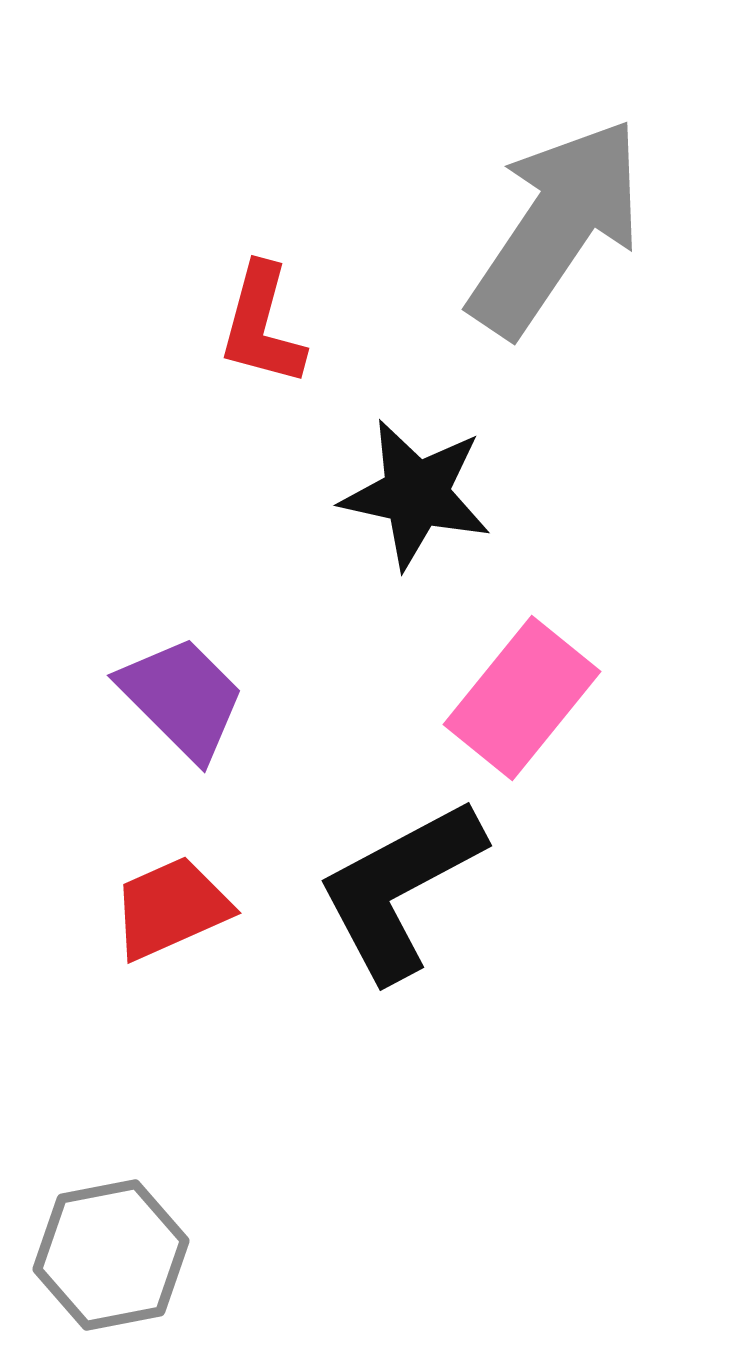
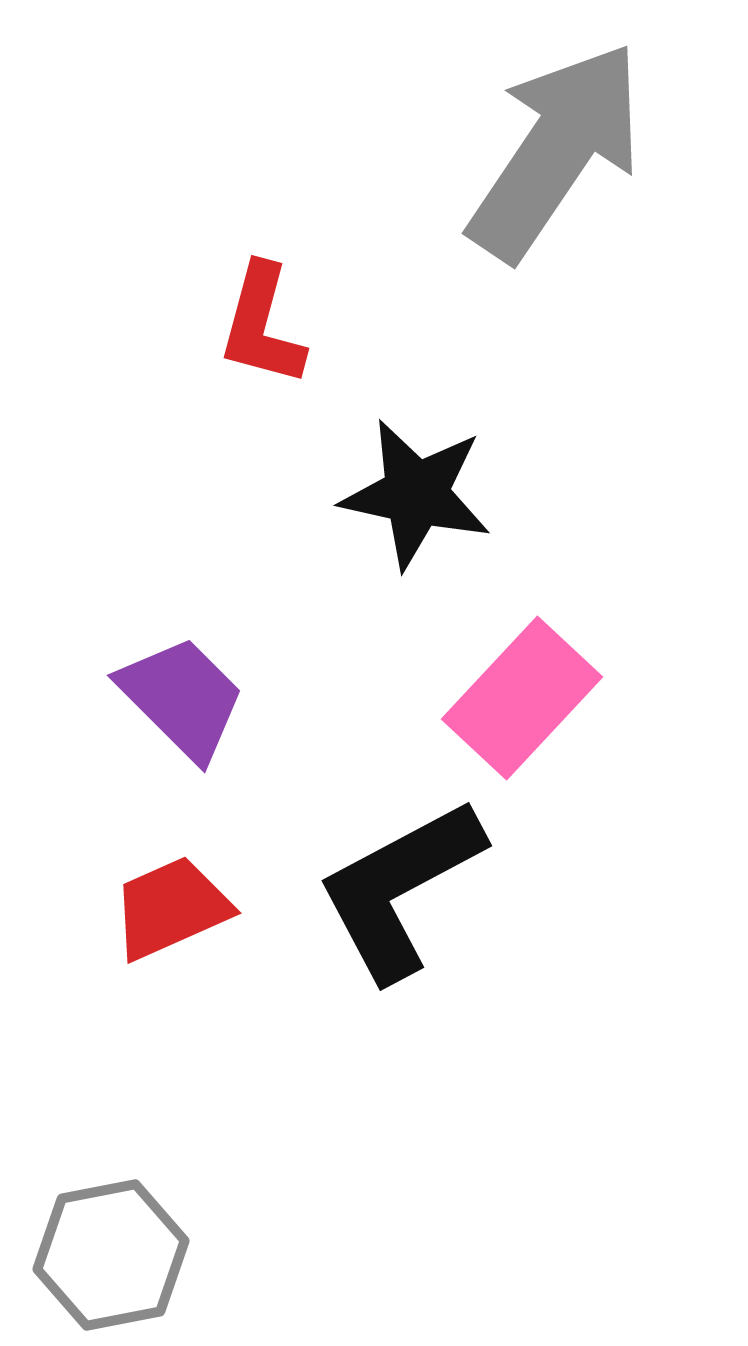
gray arrow: moved 76 px up
pink rectangle: rotated 4 degrees clockwise
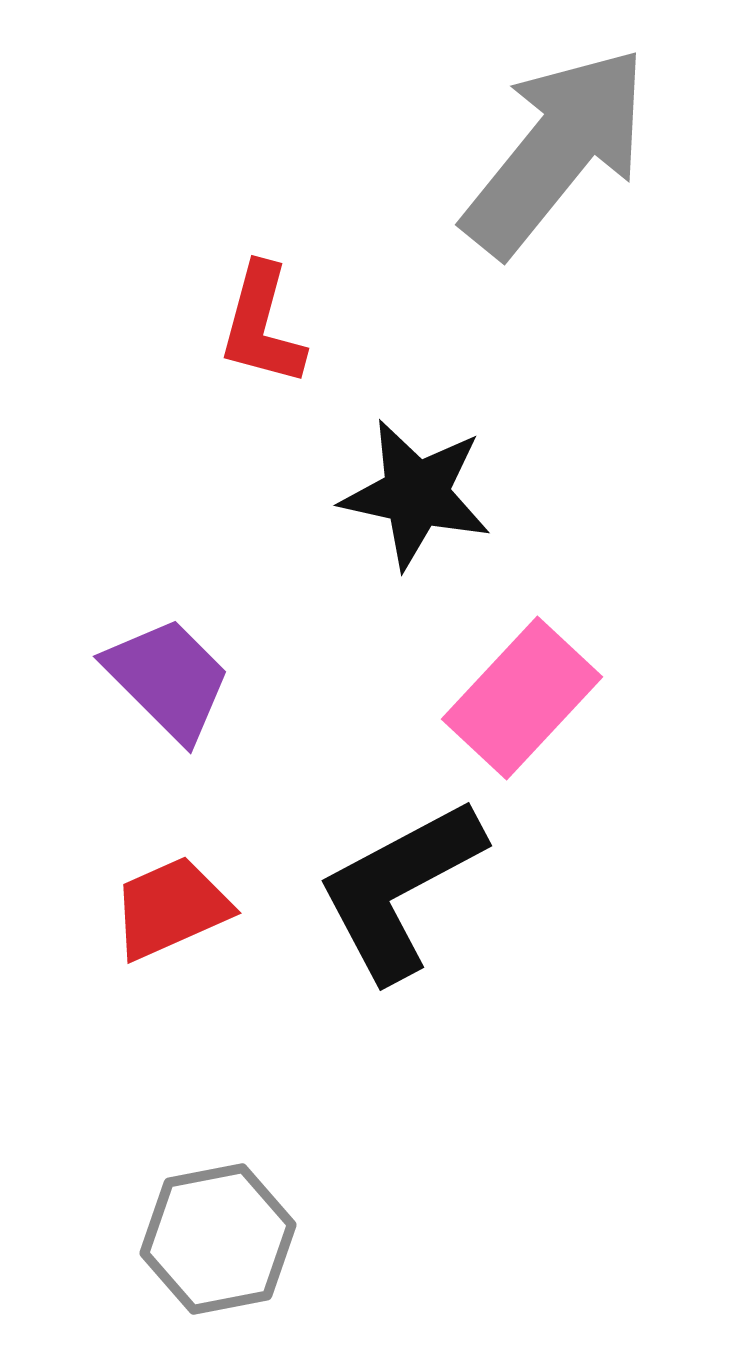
gray arrow: rotated 5 degrees clockwise
purple trapezoid: moved 14 px left, 19 px up
gray hexagon: moved 107 px right, 16 px up
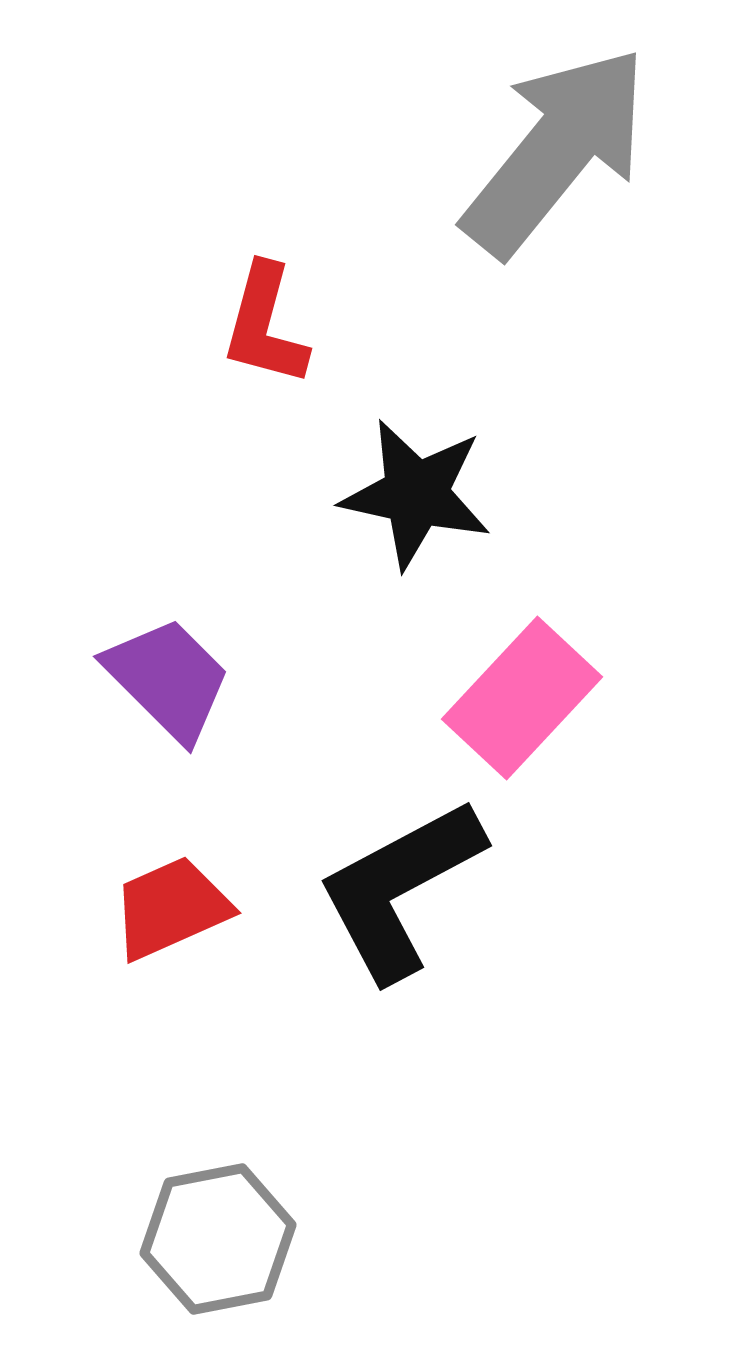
red L-shape: moved 3 px right
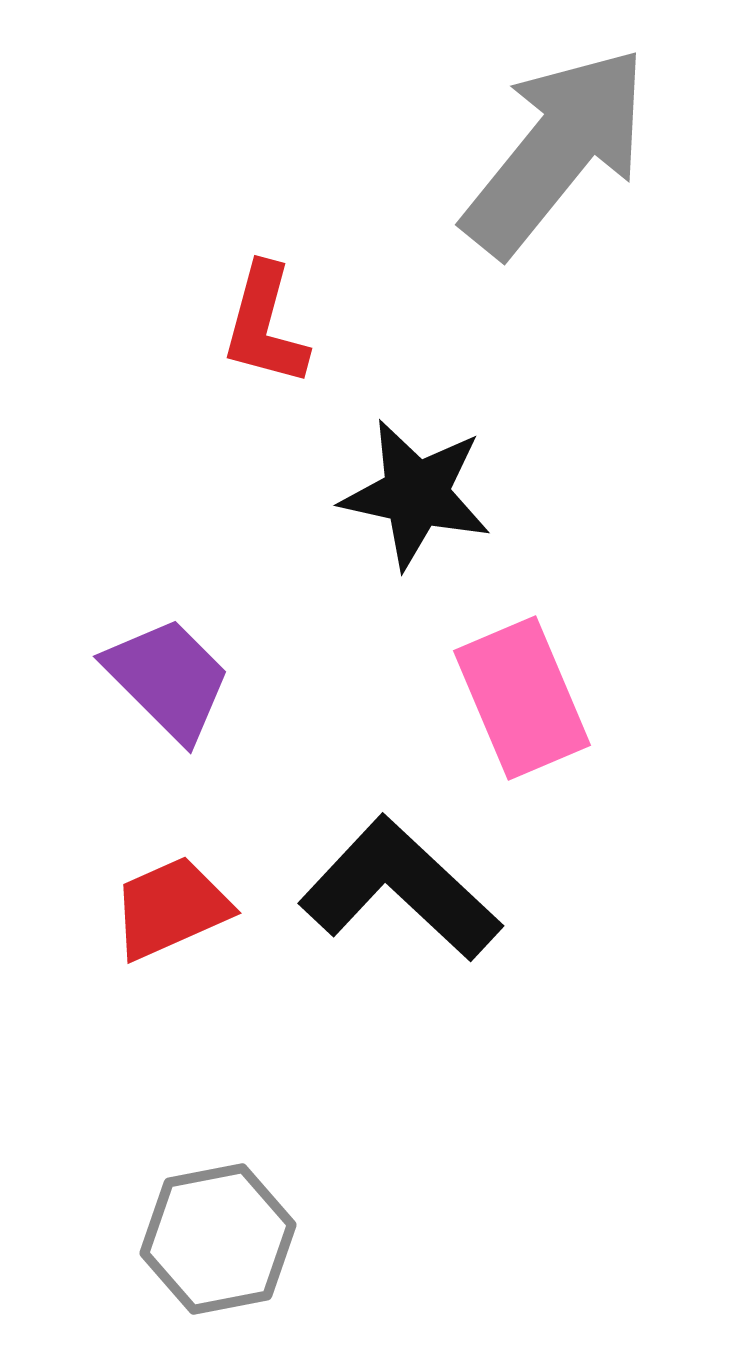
pink rectangle: rotated 66 degrees counterclockwise
black L-shape: rotated 71 degrees clockwise
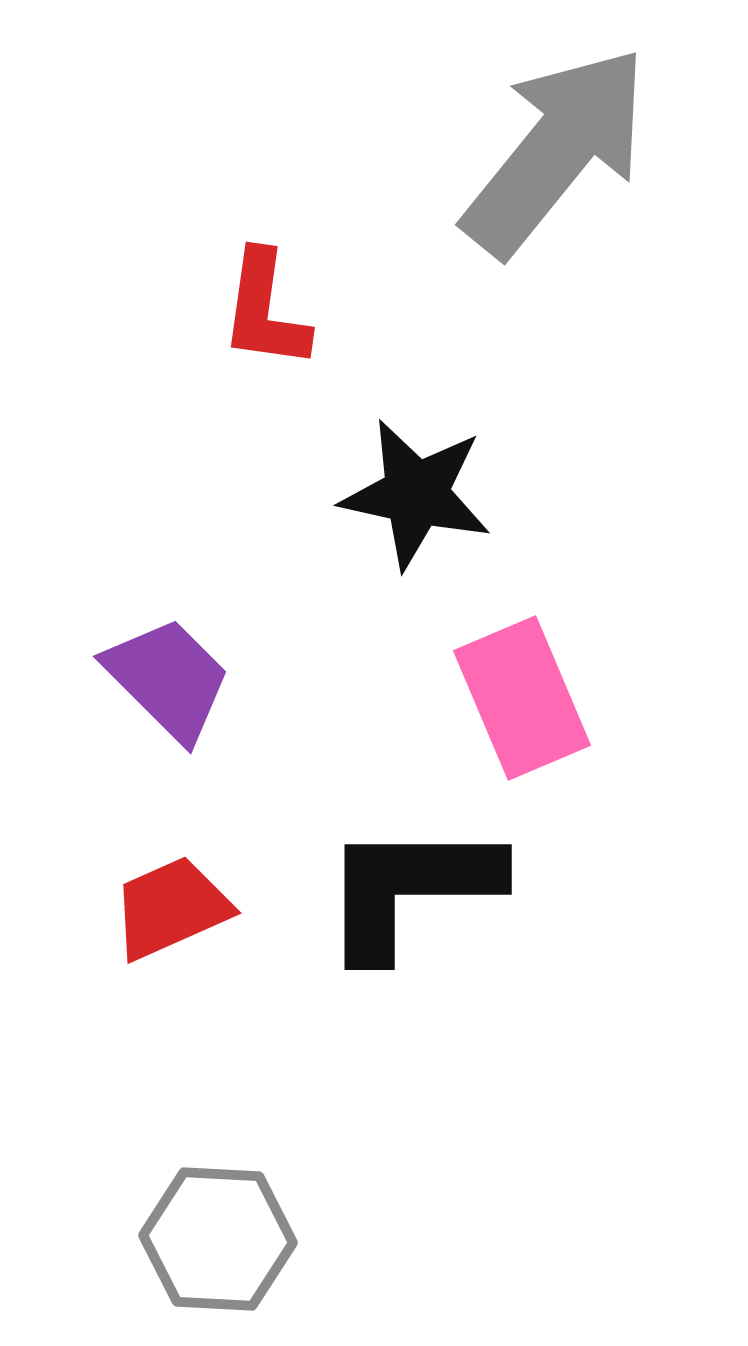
red L-shape: moved 15 px up; rotated 7 degrees counterclockwise
black L-shape: moved 10 px right; rotated 43 degrees counterclockwise
gray hexagon: rotated 14 degrees clockwise
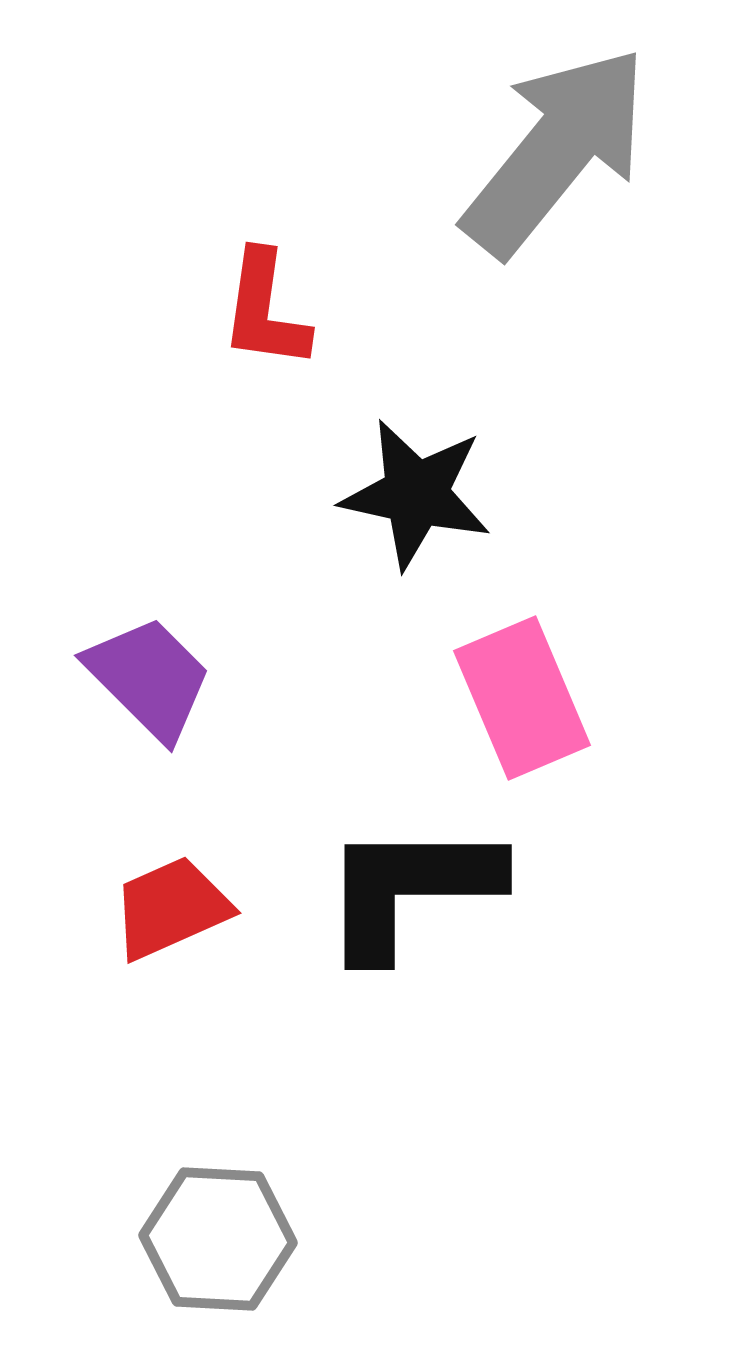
purple trapezoid: moved 19 px left, 1 px up
